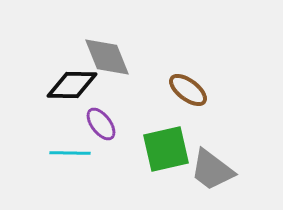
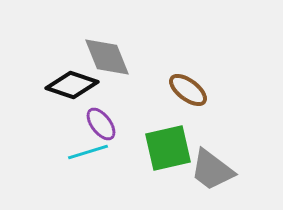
black diamond: rotated 18 degrees clockwise
green square: moved 2 px right, 1 px up
cyan line: moved 18 px right, 1 px up; rotated 18 degrees counterclockwise
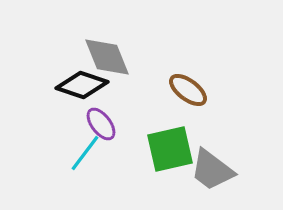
black diamond: moved 10 px right
green square: moved 2 px right, 1 px down
cyan line: moved 3 px left, 1 px down; rotated 36 degrees counterclockwise
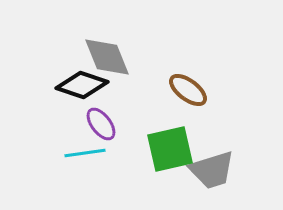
cyan line: rotated 45 degrees clockwise
gray trapezoid: rotated 54 degrees counterclockwise
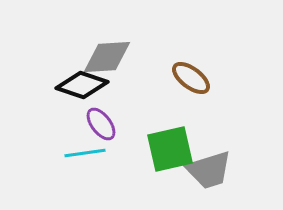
gray diamond: rotated 72 degrees counterclockwise
brown ellipse: moved 3 px right, 12 px up
gray trapezoid: moved 3 px left
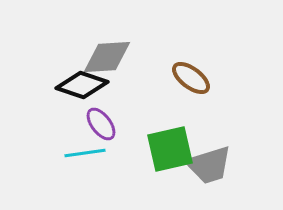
gray trapezoid: moved 5 px up
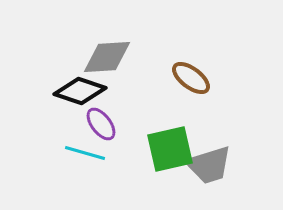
black diamond: moved 2 px left, 6 px down
cyan line: rotated 24 degrees clockwise
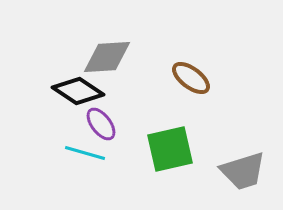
black diamond: moved 2 px left; rotated 15 degrees clockwise
gray trapezoid: moved 34 px right, 6 px down
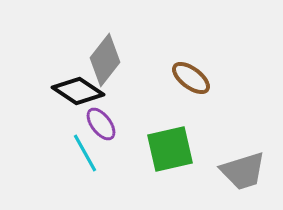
gray diamond: moved 2 px left, 3 px down; rotated 48 degrees counterclockwise
cyan line: rotated 45 degrees clockwise
